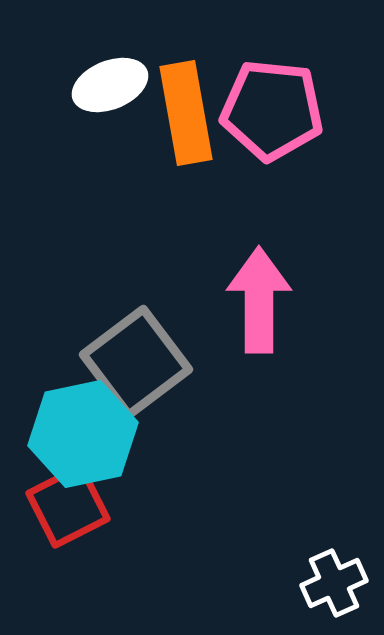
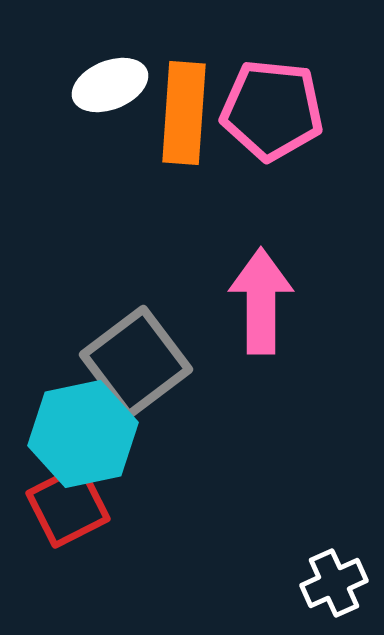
orange rectangle: moved 2 px left; rotated 14 degrees clockwise
pink arrow: moved 2 px right, 1 px down
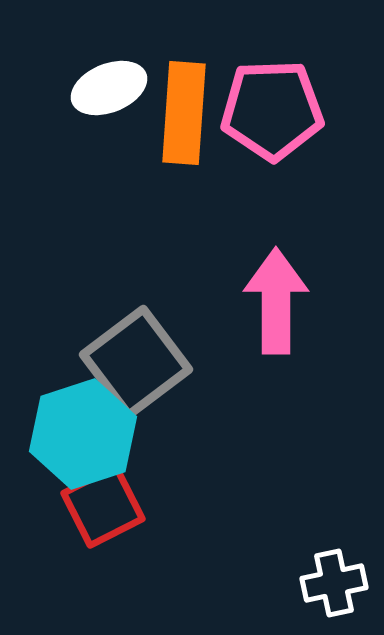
white ellipse: moved 1 px left, 3 px down
pink pentagon: rotated 8 degrees counterclockwise
pink arrow: moved 15 px right
cyan hexagon: rotated 6 degrees counterclockwise
red square: moved 35 px right
white cross: rotated 12 degrees clockwise
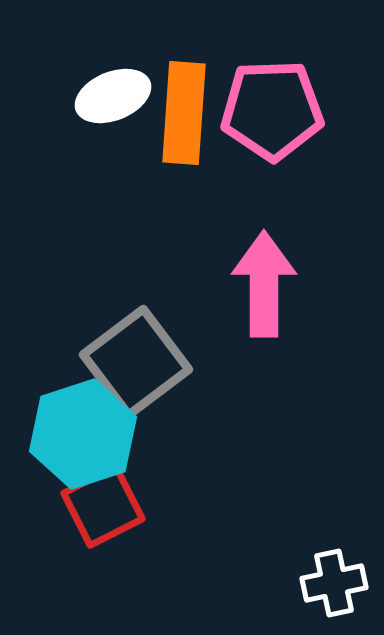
white ellipse: moved 4 px right, 8 px down
pink arrow: moved 12 px left, 17 px up
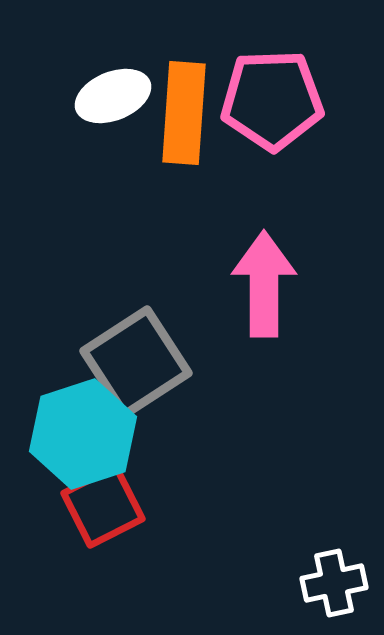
pink pentagon: moved 10 px up
gray square: rotated 4 degrees clockwise
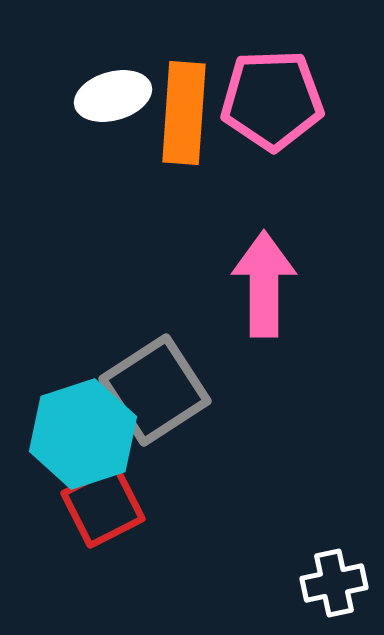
white ellipse: rotated 6 degrees clockwise
gray square: moved 19 px right, 28 px down
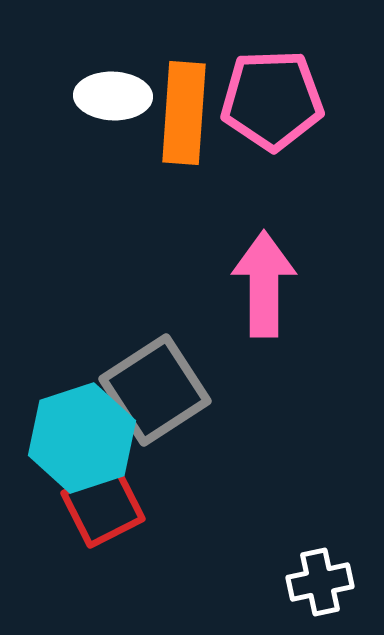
white ellipse: rotated 18 degrees clockwise
cyan hexagon: moved 1 px left, 4 px down
white cross: moved 14 px left, 1 px up
